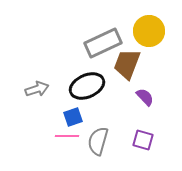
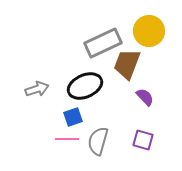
black ellipse: moved 2 px left
pink line: moved 3 px down
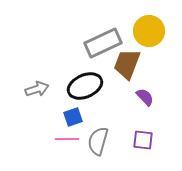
purple square: rotated 10 degrees counterclockwise
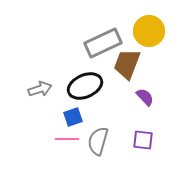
gray arrow: moved 3 px right
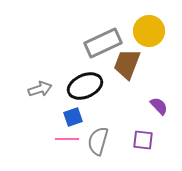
purple semicircle: moved 14 px right, 9 px down
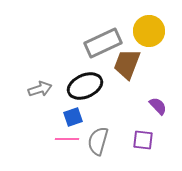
purple semicircle: moved 1 px left
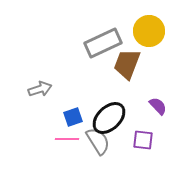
black ellipse: moved 24 px right, 32 px down; rotated 20 degrees counterclockwise
gray semicircle: rotated 132 degrees clockwise
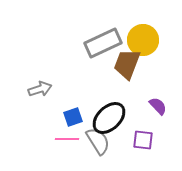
yellow circle: moved 6 px left, 9 px down
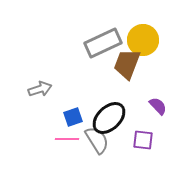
gray semicircle: moved 1 px left, 1 px up
